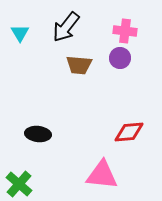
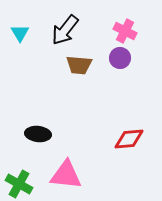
black arrow: moved 1 px left, 3 px down
pink cross: rotated 20 degrees clockwise
red diamond: moved 7 px down
pink triangle: moved 36 px left
green cross: rotated 12 degrees counterclockwise
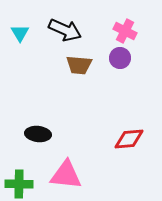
black arrow: rotated 104 degrees counterclockwise
green cross: rotated 28 degrees counterclockwise
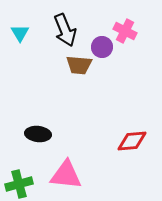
black arrow: rotated 44 degrees clockwise
purple circle: moved 18 px left, 11 px up
red diamond: moved 3 px right, 2 px down
green cross: rotated 16 degrees counterclockwise
